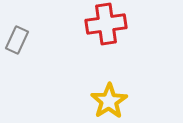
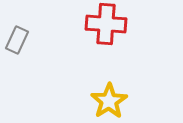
red cross: rotated 12 degrees clockwise
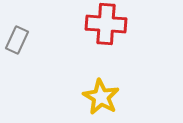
yellow star: moved 8 px left, 4 px up; rotated 9 degrees counterclockwise
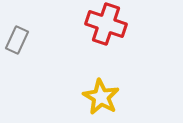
red cross: rotated 15 degrees clockwise
